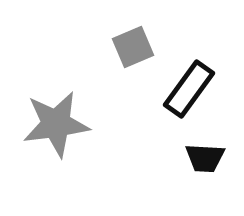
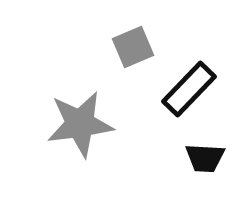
black rectangle: rotated 8 degrees clockwise
gray star: moved 24 px right
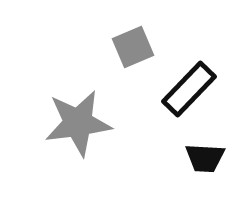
gray star: moved 2 px left, 1 px up
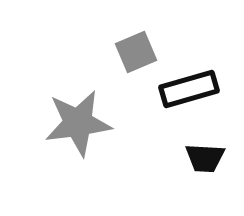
gray square: moved 3 px right, 5 px down
black rectangle: rotated 30 degrees clockwise
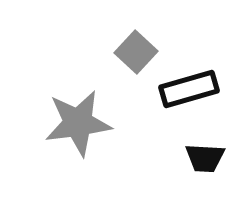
gray square: rotated 24 degrees counterclockwise
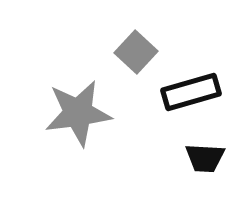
black rectangle: moved 2 px right, 3 px down
gray star: moved 10 px up
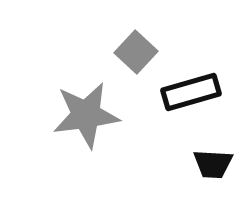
gray star: moved 8 px right, 2 px down
black trapezoid: moved 8 px right, 6 px down
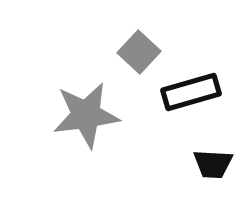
gray square: moved 3 px right
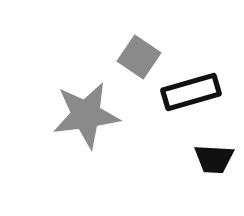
gray square: moved 5 px down; rotated 9 degrees counterclockwise
black trapezoid: moved 1 px right, 5 px up
